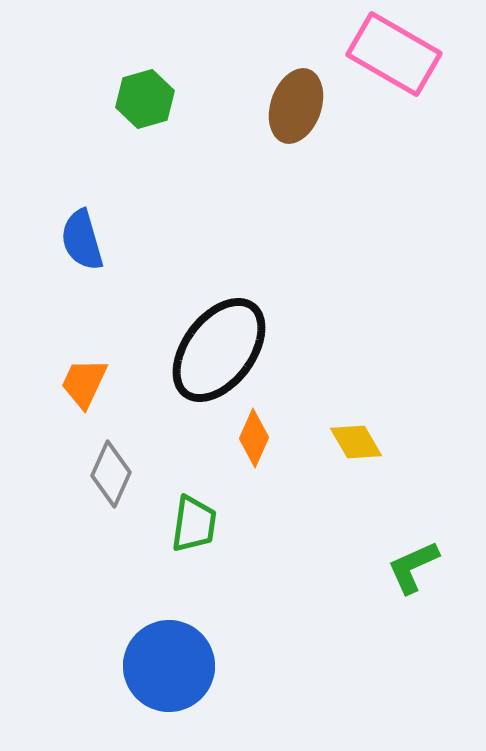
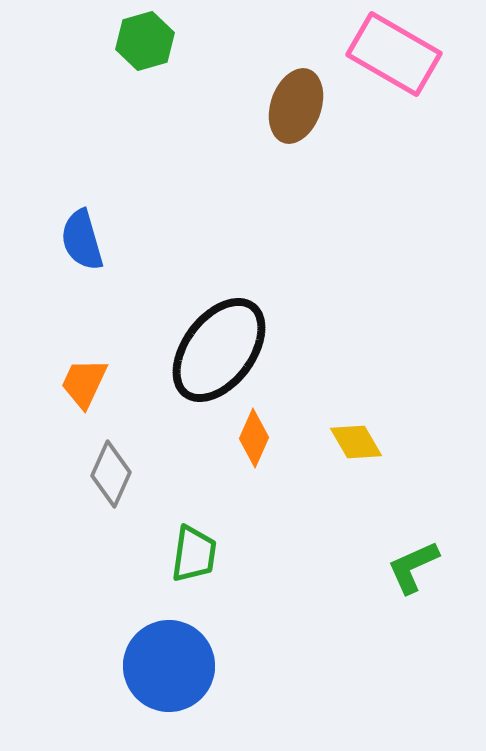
green hexagon: moved 58 px up
green trapezoid: moved 30 px down
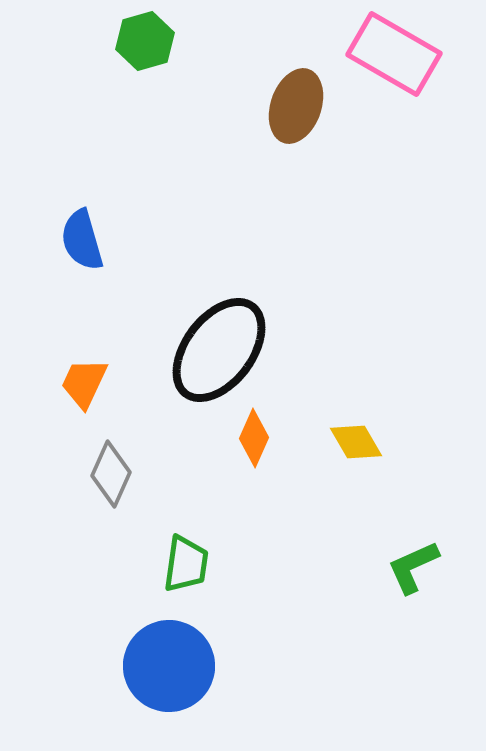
green trapezoid: moved 8 px left, 10 px down
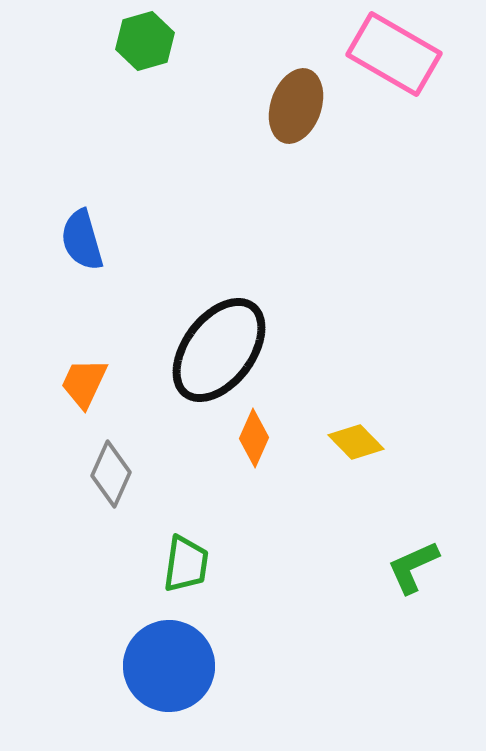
yellow diamond: rotated 14 degrees counterclockwise
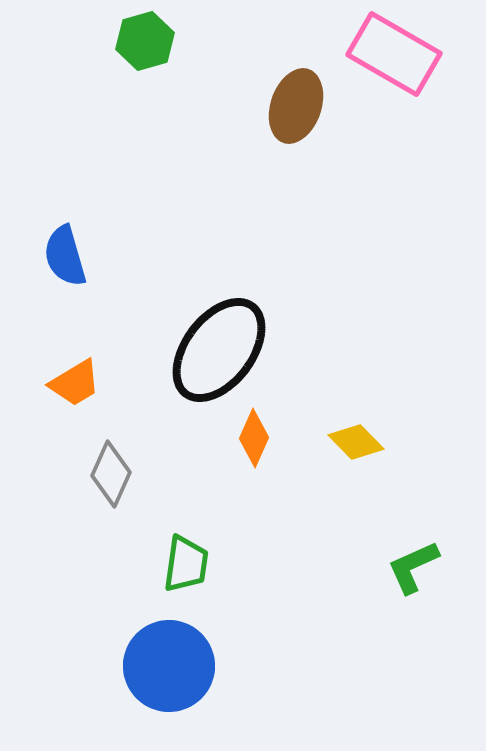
blue semicircle: moved 17 px left, 16 px down
orange trapezoid: moved 9 px left; rotated 146 degrees counterclockwise
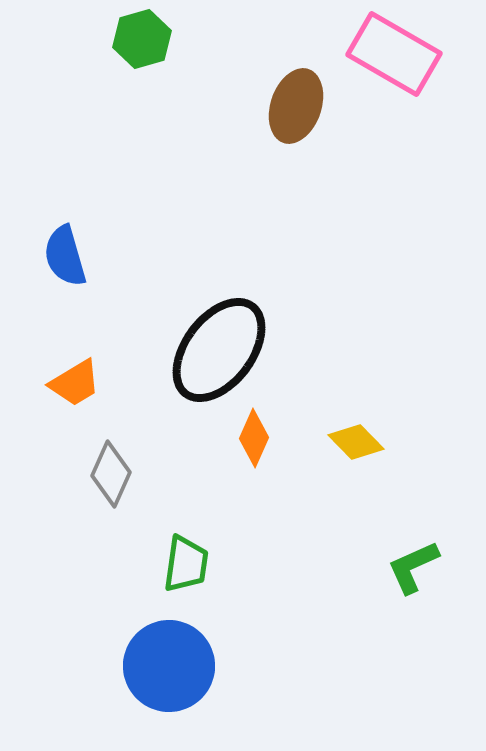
green hexagon: moved 3 px left, 2 px up
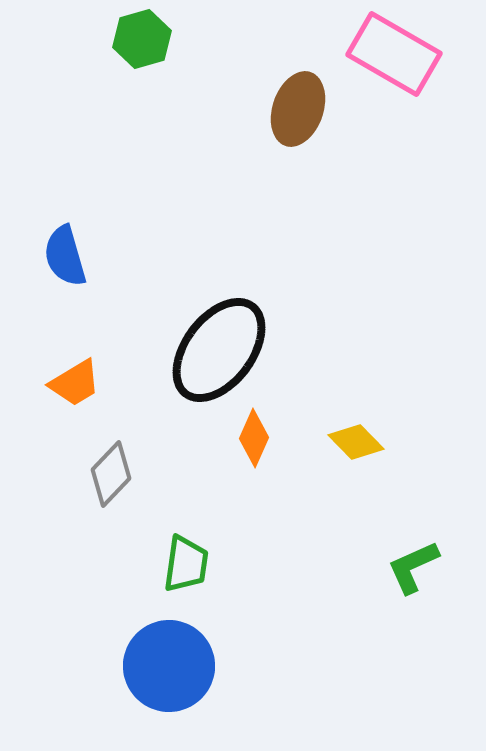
brown ellipse: moved 2 px right, 3 px down
gray diamond: rotated 20 degrees clockwise
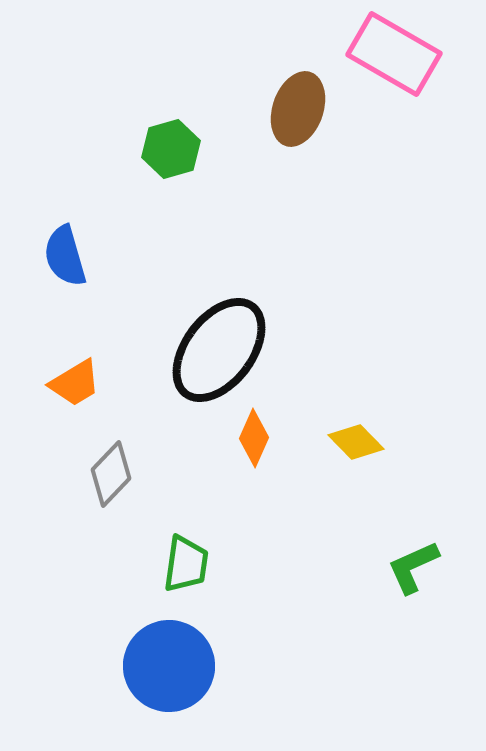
green hexagon: moved 29 px right, 110 px down
